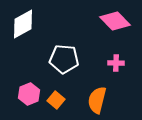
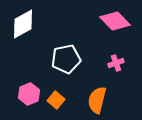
white pentagon: moved 2 px right; rotated 16 degrees counterclockwise
pink cross: rotated 21 degrees counterclockwise
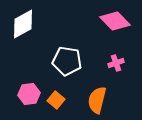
white pentagon: moved 1 px right, 2 px down; rotated 20 degrees clockwise
pink hexagon: rotated 15 degrees clockwise
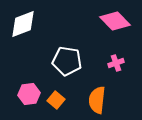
white diamond: rotated 8 degrees clockwise
orange semicircle: rotated 8 degrees counterclockwise
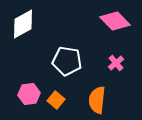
white diamond: rotated 8 degrees counterclockwise
pink cross: rotated 21 degrees counterclockwise
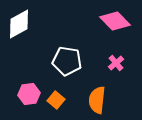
white diamond: moved 4 px left
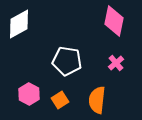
pink diamond: moved 1 px left; rotated 56 degrees clockwise
pink hexagon: rotated 25 degrees counterclockwise
orange square: moved 4 px right; rotated 18 degrees clockwise
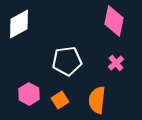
white pentagon: rotated 16 degrees counterclockwise
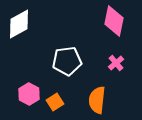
orange square: moved 5 px left, 2 px down
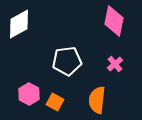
pink cross: moved 1 px left, 1 px down
orange square: rotated 30 degrees counterclockwise
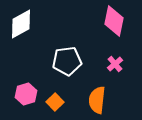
white diamond: moved 2 px right
pink hexagon: moved 3 px left; rotated 15 degrees clockwise
orange square: rotated 18 degrees clockwise
